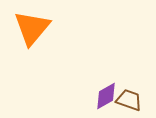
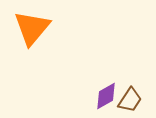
brown trapezoid: moved 1 px right; rotated 104 degrees clockwise
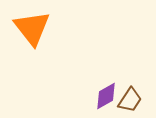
orange triangle: rotated 18 degrees counterclockwise
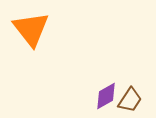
orange triangle: moved 1 px left, 1 px down
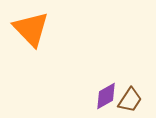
orange triangle: rotated 6 degrees counterclockwise
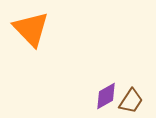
brown trapezoid: moved 1 px right, 1 px down
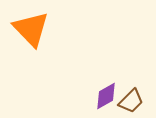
brown trapezoid: rotated 12 degrees clockwise
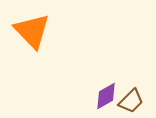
orange triangle: moved 1 px right, 2 px down
